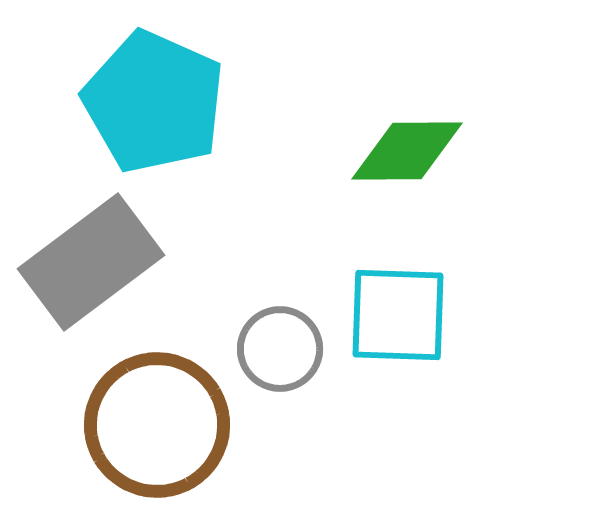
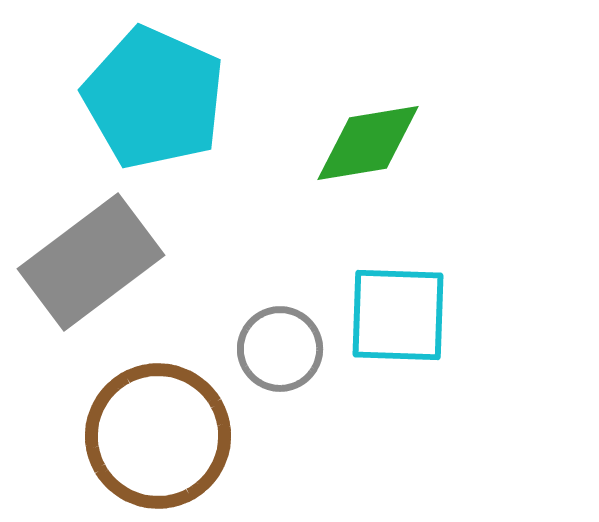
cyan pentagon: moved 4 px up
green diamond: moved 39 px left, 8 px up; rotated 9 degrees counterclockwise
brown circle: moved 1 px right, 11 px down
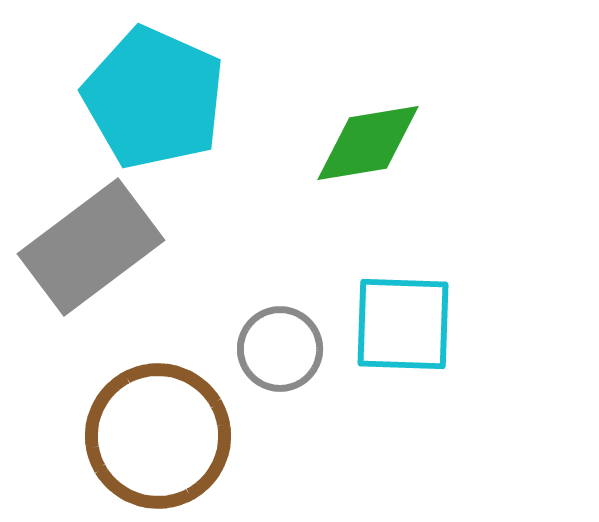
gray rectangle: moved 15 px up
cyan square: moved 5 px right, 9 px down
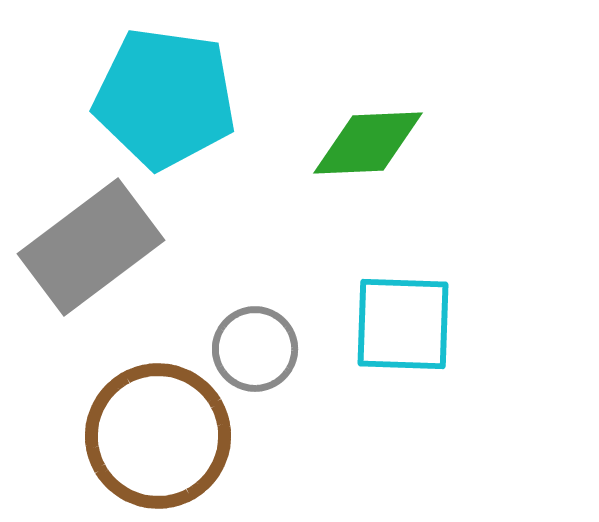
cyan pentagon: moved 11 px right; rotated 16 degrees counterclockwise
green diamond: rotated 7 degrees clockwise
gray circle: moved 25 px left
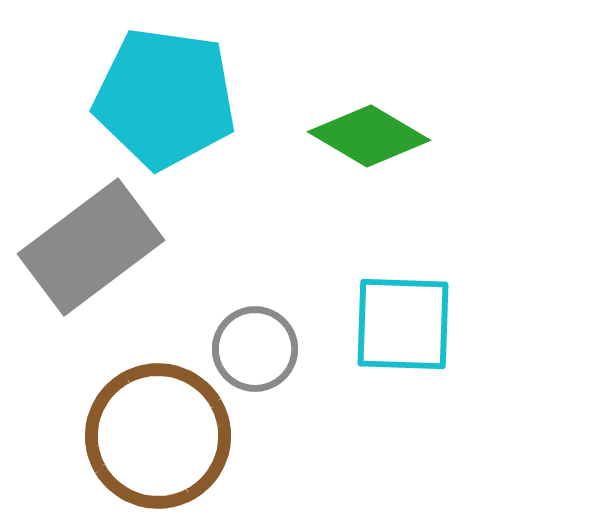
green diamond: moved 1 px right, 7 px up; rotated 33 degrees clockwise
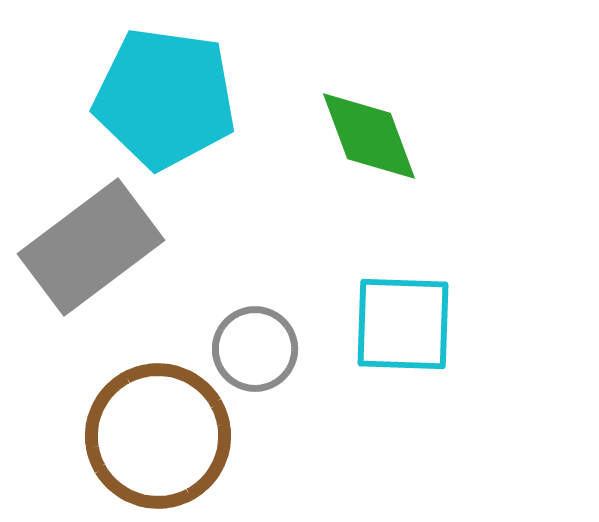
green diamond: rotated 39 degrees clockwise
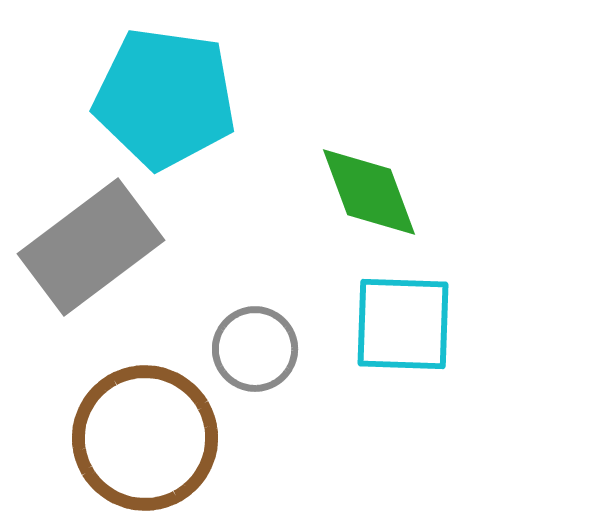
green diamond: moved 56 px down
brown circle: moved 13 px left, 2 px down
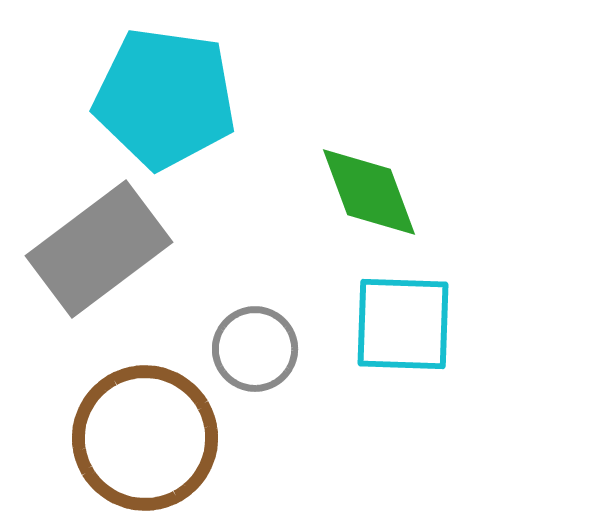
gray rectangle: moved 8 px right, 2 px down
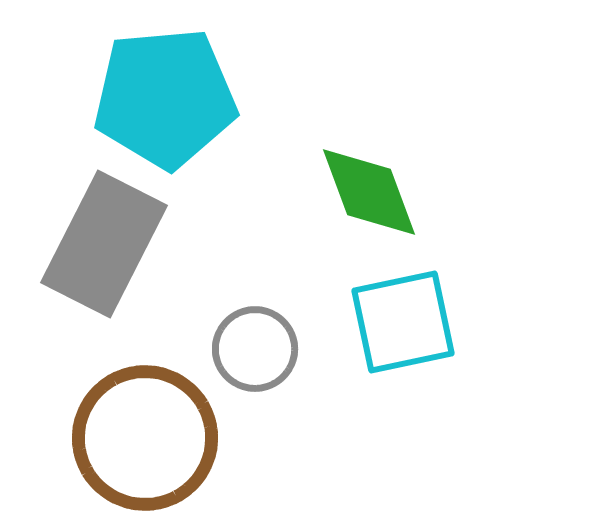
cyan pentagon: rotated 13 degrees counterclockwise
gray rectangle: moved 5 px right, 5 px up; rotated 26 degrees counterclockwise
cyan square: moved 2 px up; rotated 14 degrees counterclockwise
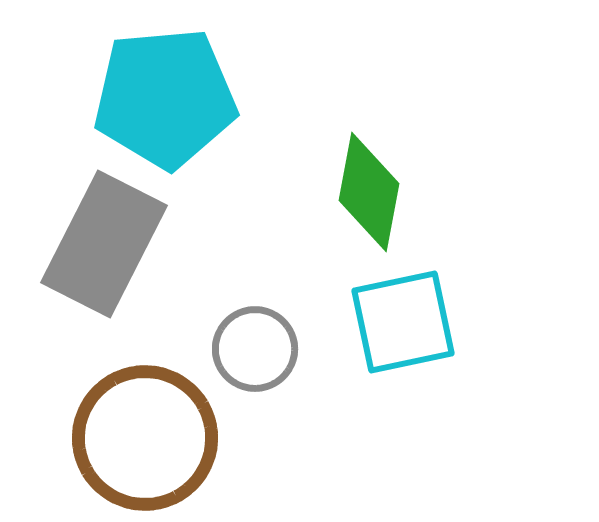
green diamond: rotated 31 degrees clockwise
